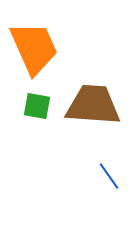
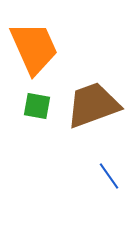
brown trapezoid: rotated 24 degrees counterclockwise
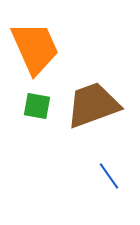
orange trapezoid: moved 1 px right
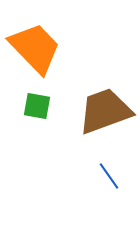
orange trapezoid: rotated 20 degrees counterclockwise
brown trapezoid: moved 12 px right, 6 px down
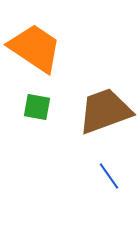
orange trapezoid: rotated 12 degrees counterclockwise
green square: moved 1 px down
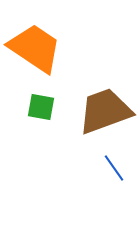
green square: moved 4 px right
blue line: moved 5 px right, 8 px up
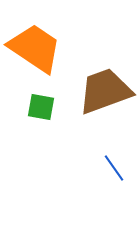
brown trapezoid: moved 20 px up
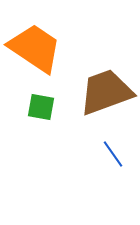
brown trapezoid: moved 1 px right, 1 px down
blue line: moved 1 px left, 14 px up
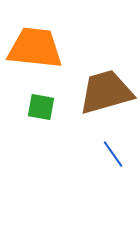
orange trapezoid: rotated 28 degrees counterclockwise
brown trapezoid: rotated 4 degrees clockwise
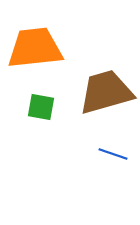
orange trapezoid: rotated 12 degrees counterclockwise
blue line: rotated 36 degrees counterclockwise
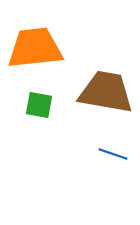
brown trapezoid: rotated 26 degrees clockwise
green square: moved 2 px left, 2 px up
